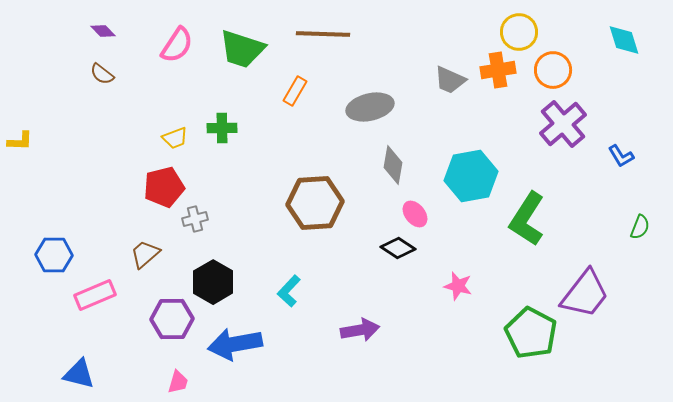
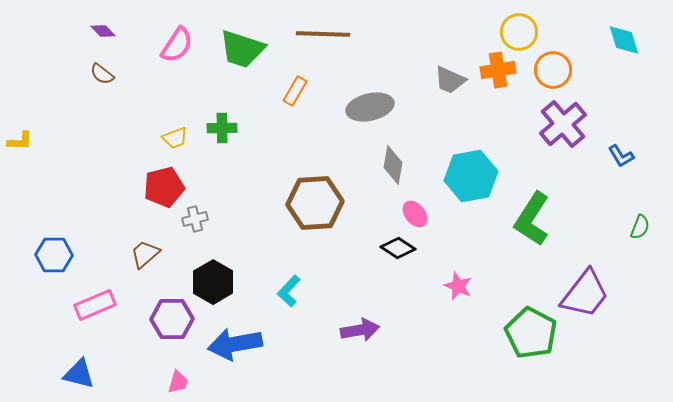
green L-shape: moved 5 px right
pink star: rotated 8 degrees clockwise
pink rectangle: moved 10 px down
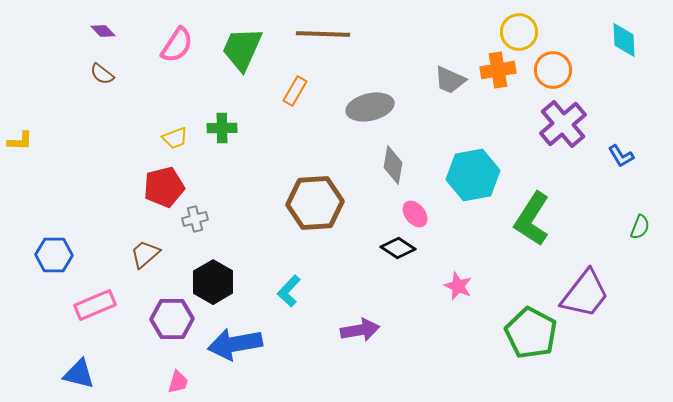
cyan diamond: rotated 15 degrees clockwise
green trapezoid: rotated 96 degrees clockwise
cyan hexagon: moved 2 px right, 1 px up
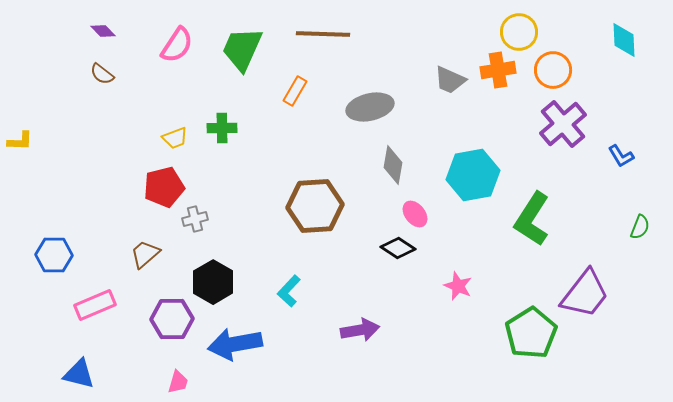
brown hexagon: moved 3 px down
green pentagon: rotated 12 degrees clockwise
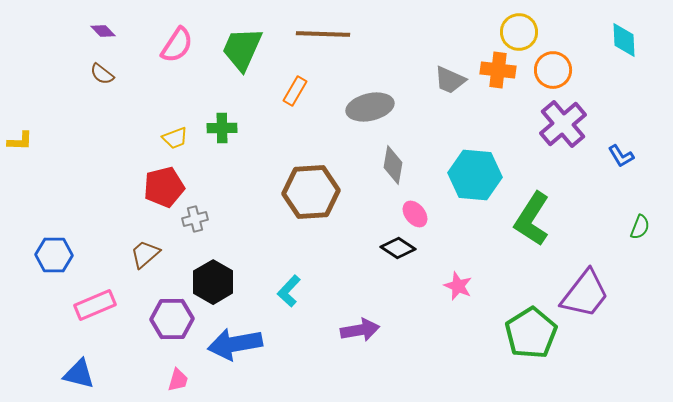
orange cross: rotated 16 degrees clockwise
cyan hexagon: moved 2 px right; rotated 15 degrees clockwise
brown hexagon: moved 4 px left, 14 px up
pink trapezoid: moved 2 px up
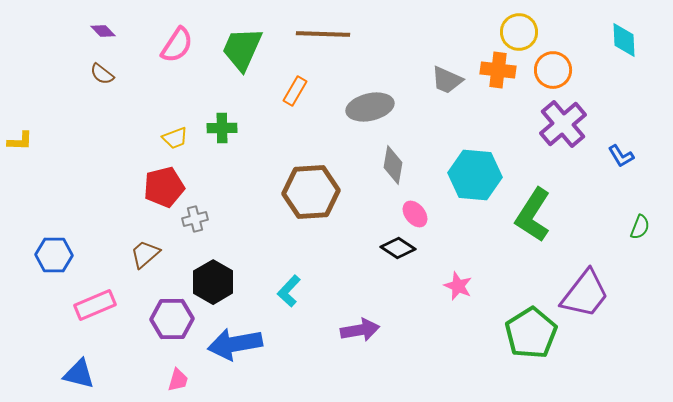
gray trapezoid: moved 3 px left
green L-shape: moved 1 px right, 4 px up
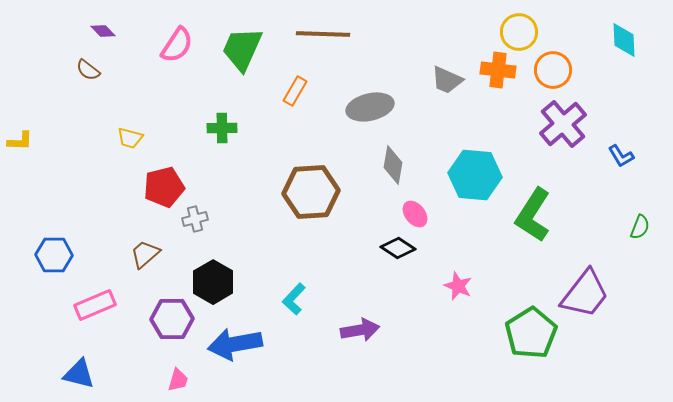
brown semicircle: moved 14 px left, 4 px up
yellow trapezoid: moved 45 px left; rotated 36 degrees clockwise
cyan L-shape: moved 5 px right, 8 px down
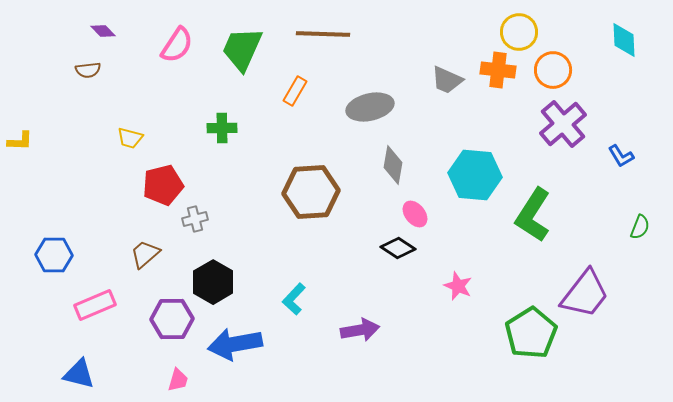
brown semicircle: rotated 45 degrees counterclockwise
red pentagon: moved 1 px left, 2 px up
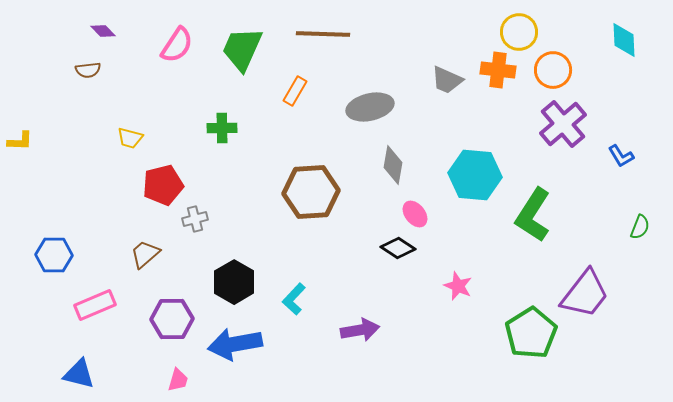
black hexagon: moved 21 px right
